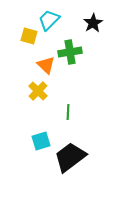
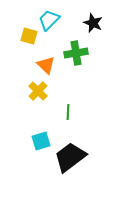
black star: rotated 18 degrees counterclockwise
green cross: moved 6 px right, 1 px down
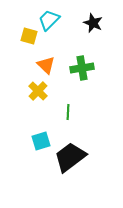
green cross: moved 6 px right, 15 px down
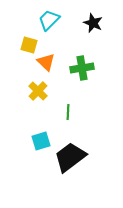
yellow square: moved 9 px down
orange triangle: moved 3 px up
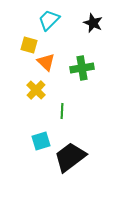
yellow cross: moved 2 px left, 1 px up
green line: moved 6 px left, 1 px up
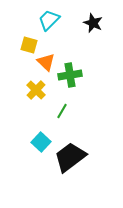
green cross: moved 12 px left, 7 px down
green line: rotated 28 degrees clockwise
cyan square: moved 1 px down; rotated 30 degrees counterclockwise
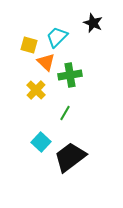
cyan trapezoid: moved 8 px right, 17 px down
green line: moved 3 px right, 2 px down
